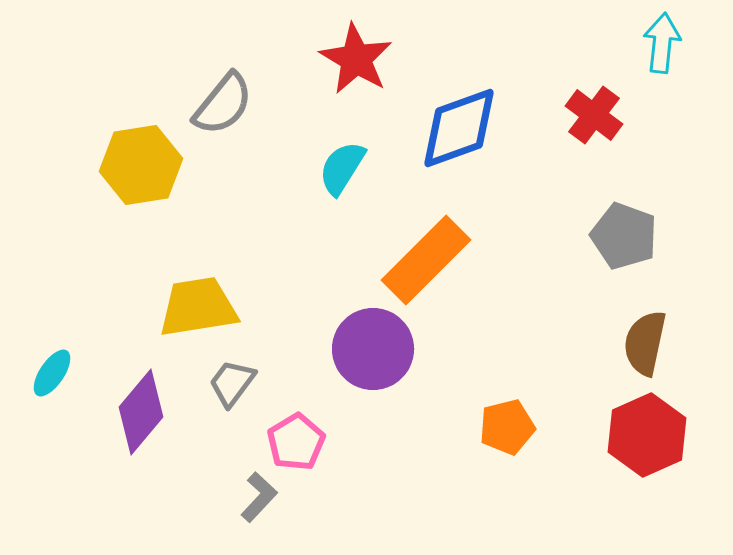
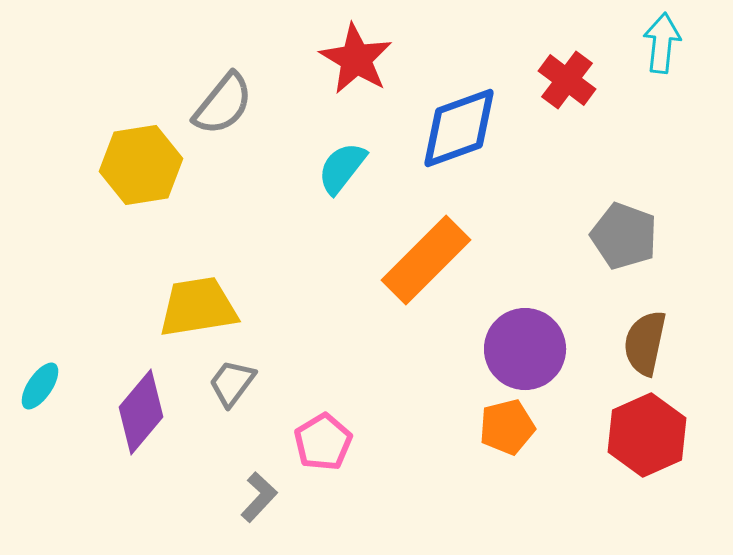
red cross: moved 27 px left, 35 px up
cyan semicircle: rotated 6 degrees clockwise
purple circle: moved 152 px right
cyan ellipse: moved 12 px left, 13 px down
pink pentagon: moved 27 px right
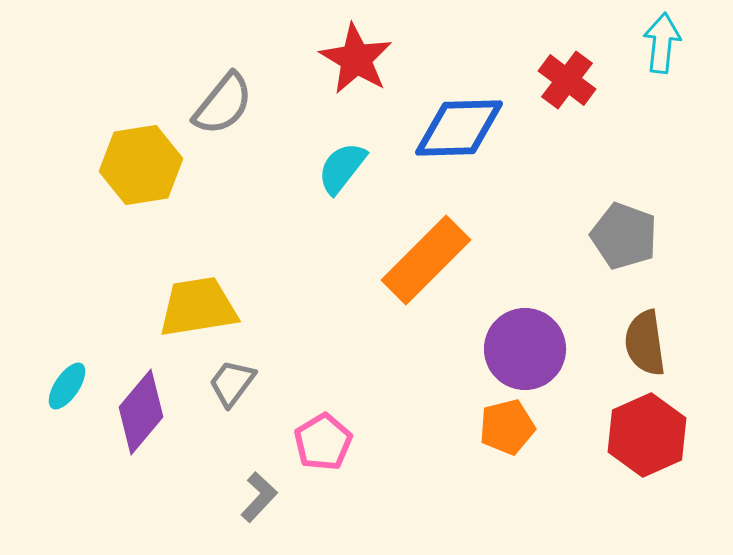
blue diamond: rotated 18 degrees clockwise
brown semicircle: rotated 20 degrees counterclockwise
cyan ellipse: moved 27 px right
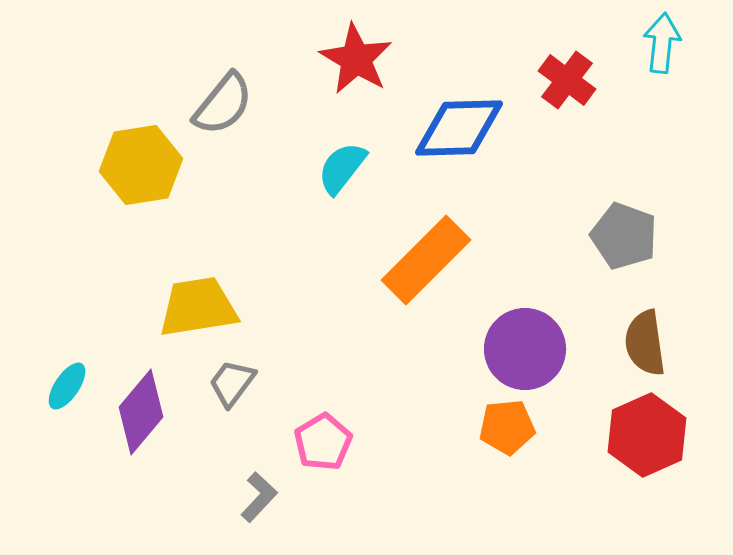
orange pentagon: rotated 8 degrees clockwise
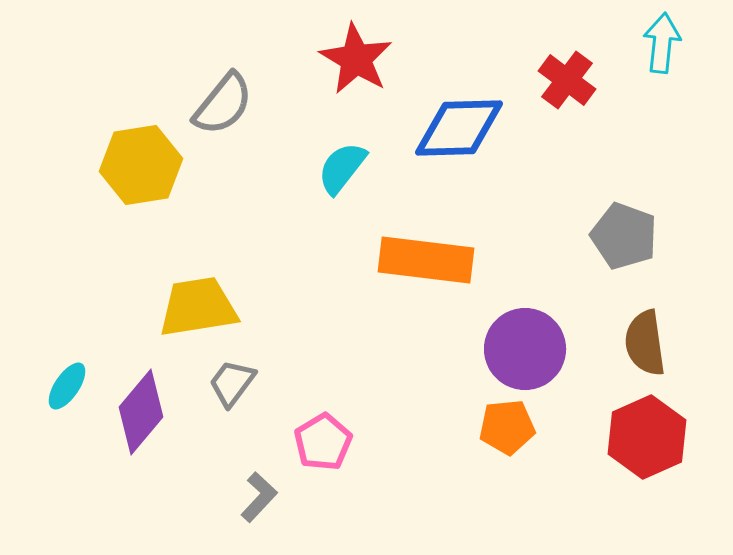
orange rectangle: rotated 52 degrees clockwise
red hexagon: moved 2 px down
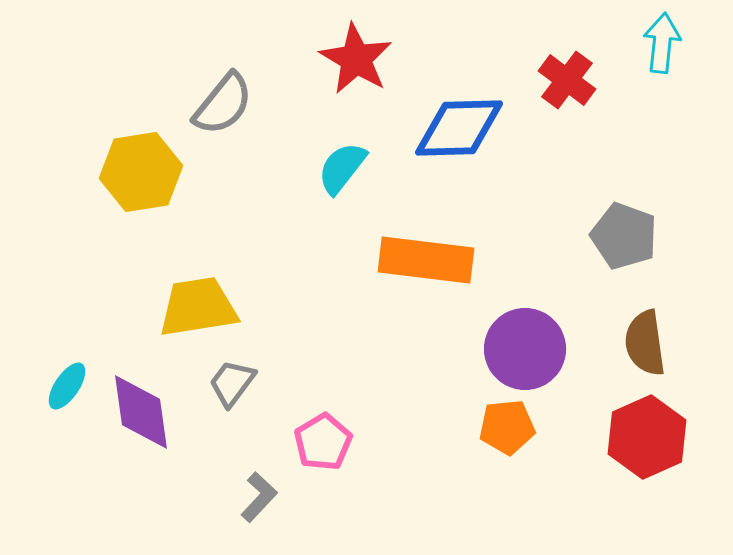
yellow hexagon: moved 7 px down
purple diamond: rotated 48 degrees counterclockwise
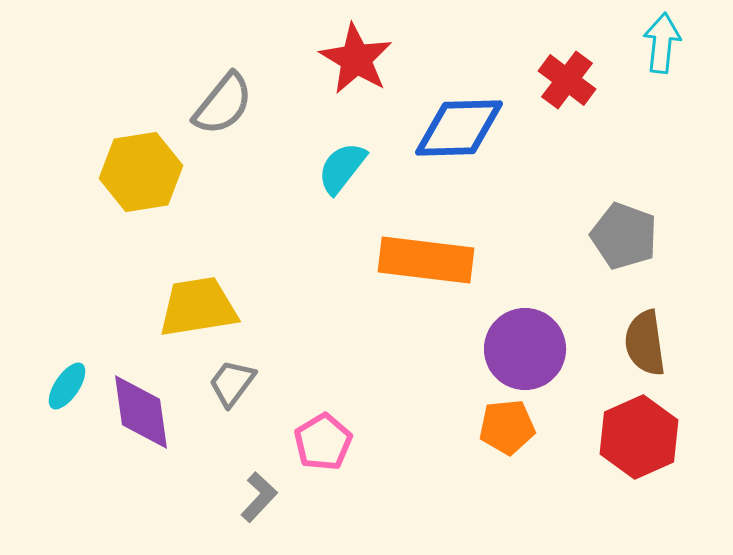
red hexagon: moved 8 px left
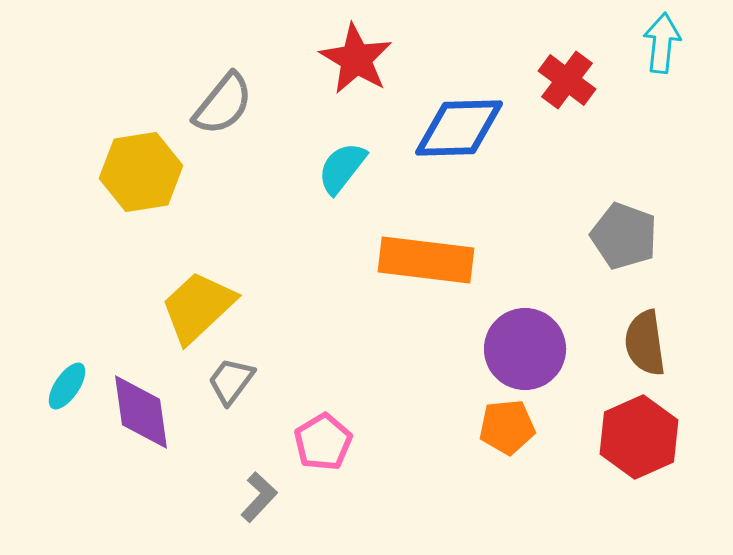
yellow trapezoid: rotated 34 degrees counterclockwise
gray trapezoid: moved 1 px left, 2 px up
